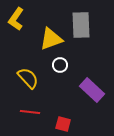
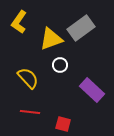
yellow L-shape: moved 3 px right, 3 px down
gray rectangle: moved 3 px down; rotated 56 degrees clockwise
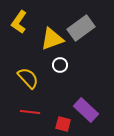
yellow triangle: moved 1 px right
purple rectangle: moved 6 px left, 20 px down
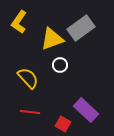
red square: rotated 14 degrees clockwise
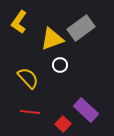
red square: rotated 14 degrees clockwise
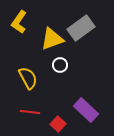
yellow semicircle: rotated 15 degrees clockwise
red square: moved 5 px left
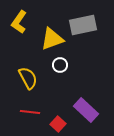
gray rectangle: moved 2 px right, 3 px up; rotated 24 degrees clockwise
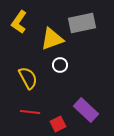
gray rectangle: moved 1 px left, 2 px up
red square: rotated 21 degrees clockwise
